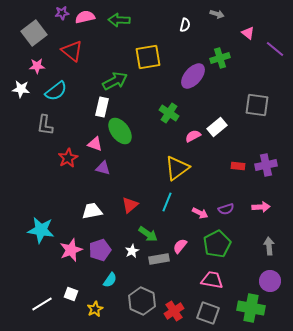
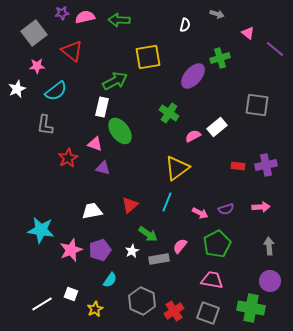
white star at (21, 89): moved 4 px left; rotated 30 degrees counterclockwise
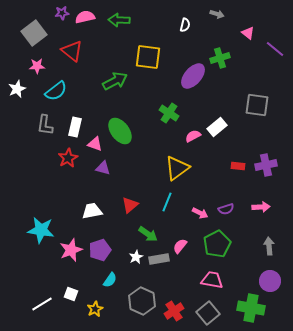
yellow square at (148, 57): rotated 16 degrees clockwise
white rectangle at (102, 107): moved 27 px left, 20 px down
white star at (132, 251): moved 4 px right, 6 px down
gray square at (208, 313): rotated 30 degrees clockwise
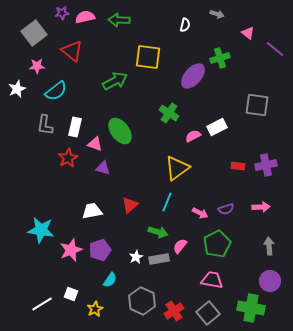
white rectangle at (217, 127): rotated 12 degrees clockwise
green arrow at (148, 234): moved 10 px right, 2 px up; rotated 18 degrees counterclockwise
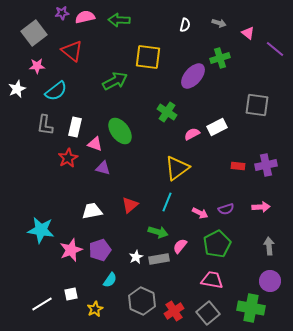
gray arrow at (217, 14): moved 2 px right, 9 px down
green cross at (169, 113): moved 2 px left, 1 px up
pink semicircle at (193, 136): moved 1 px left, 2 px up
white square at (71, 294): rotated 32 degrees counterclockwise
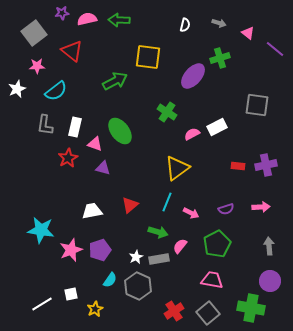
pink semicircle at (85, 17): moved 2 px right, 2 px down
pink arrow at (200, 213): moved 9 px left
gray hexagon at (142, 301): moved 4 px left, 15 px up
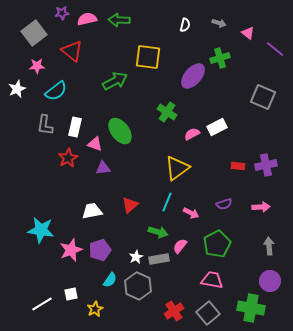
gray square at (257, 105): moved 6 px right, 8 px up; rotated 15 degrees clockwise
purple triangle at (103, 168): rotated 21 degrees counterclockwise
purple semicircle at (226, 209): moved 2 px left, 5 px up
